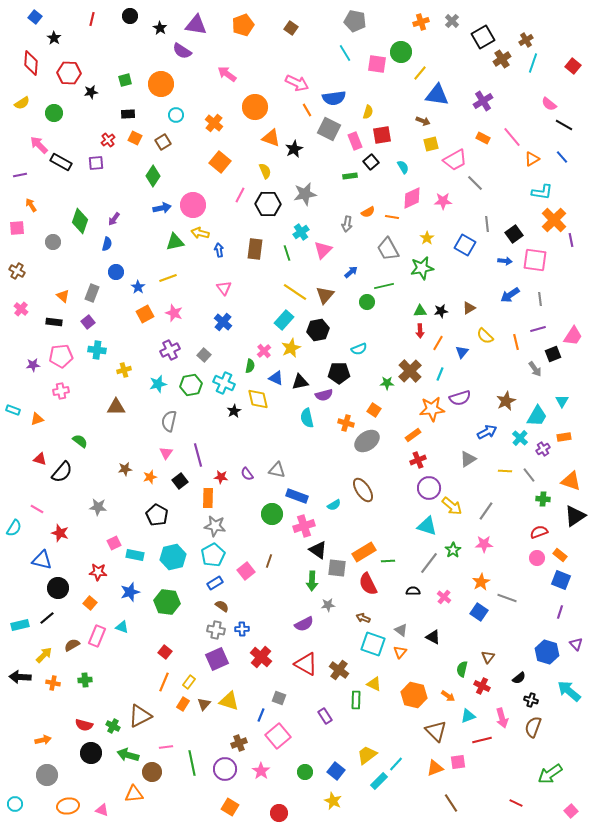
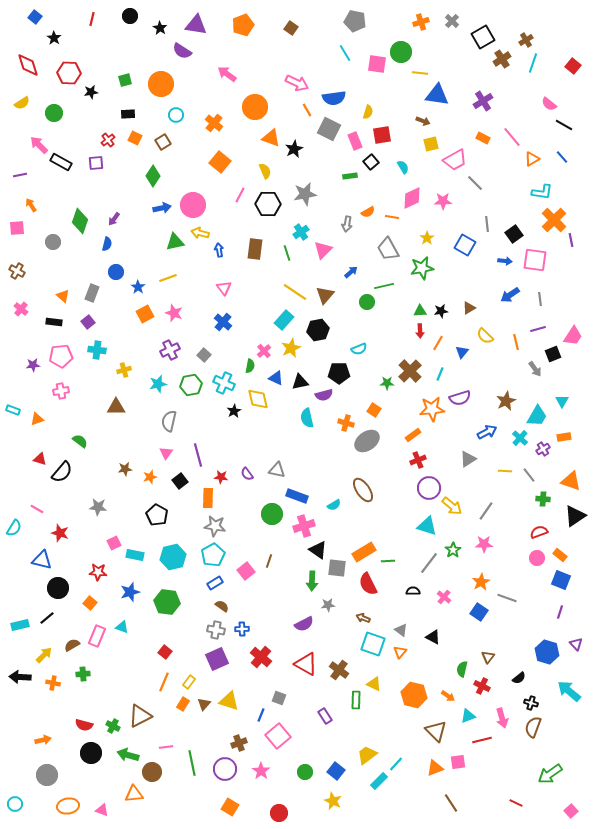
red diamond at (31, 63): moved 3 px left, 2 px down; rotated 20 degrees counterclockwise
yellow line at (420, 73): rotated 56 degrees clockwise
green cross at (85, 680): moved 2 px left, 6 px up
black cross at (531, 700): moved 3 px down
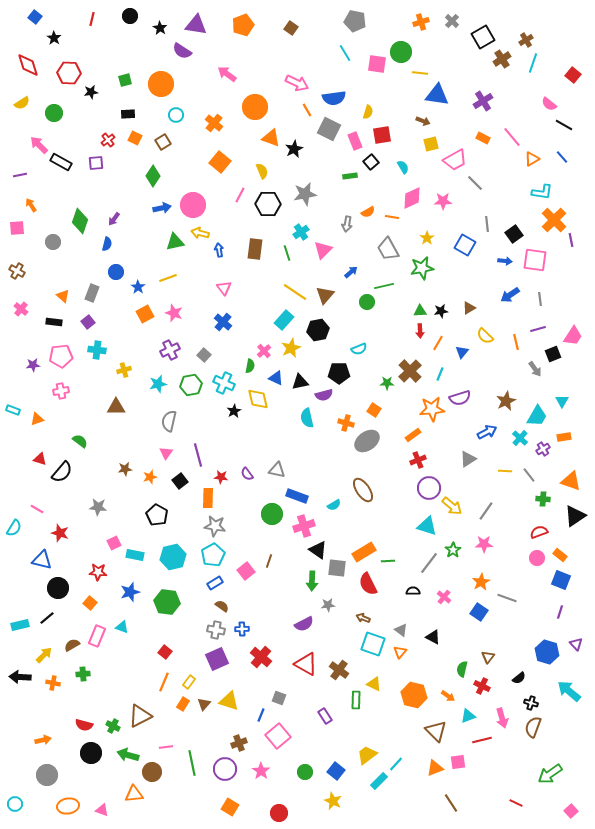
red square at (573, 66): moved 9 px down
yellow semicircle at (265, 171): moved 3 px left
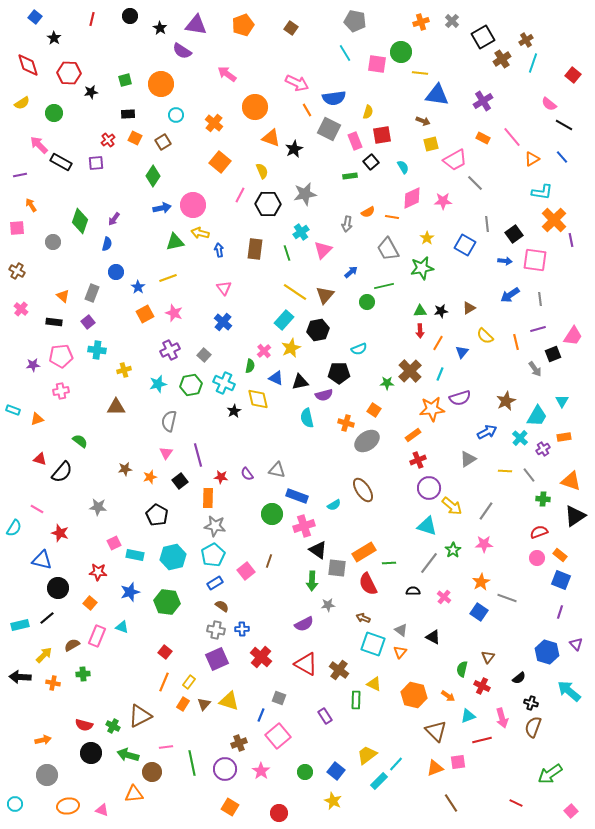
green line at (388, 561): moved 1 px right, 2 px down
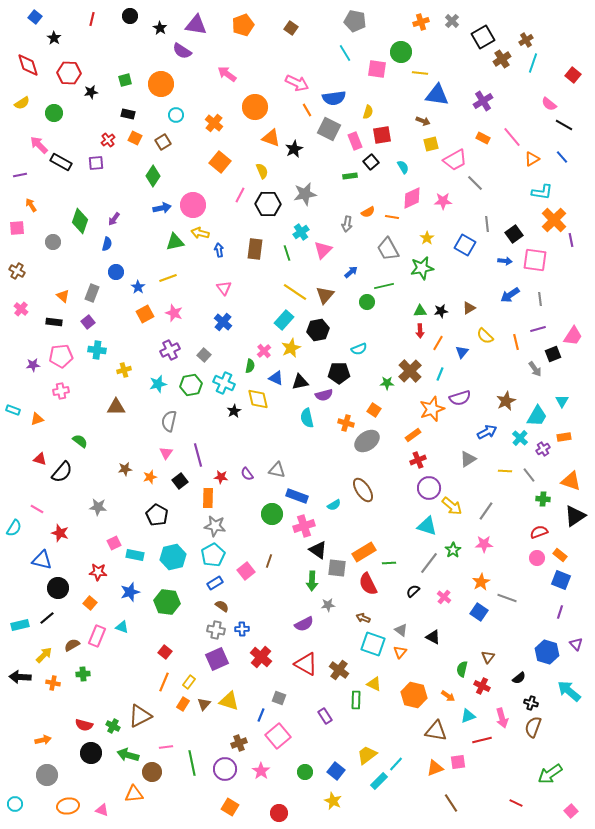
pink square at (377, 64): moved 5 px down
black rectangle at (128, 114): rotated 16 degrees clockwise
orange star at (432, 409): rotated 15 degrees counterclockwise
black semicircle at (413, 591): rotated 40 degrees counterclockwise
brown triangle at (436, 731): rotated 35 degrees counterclockwise
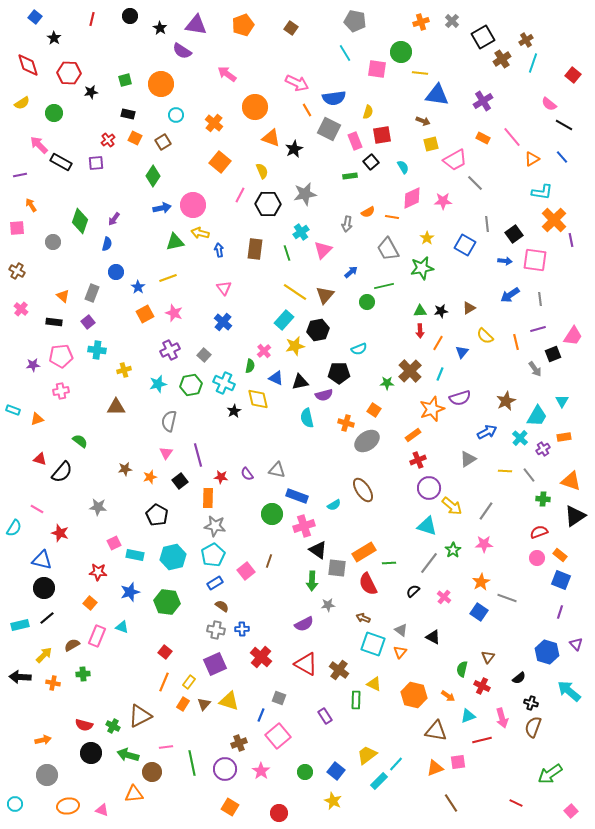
yellow star at (291, 348): moved 4 px right, 2 px up; rotated 12 degrees clockwise
black circle at (58, 588): moved 14 px left
purple square at (217, 659): moved 2 px left, 5 px down
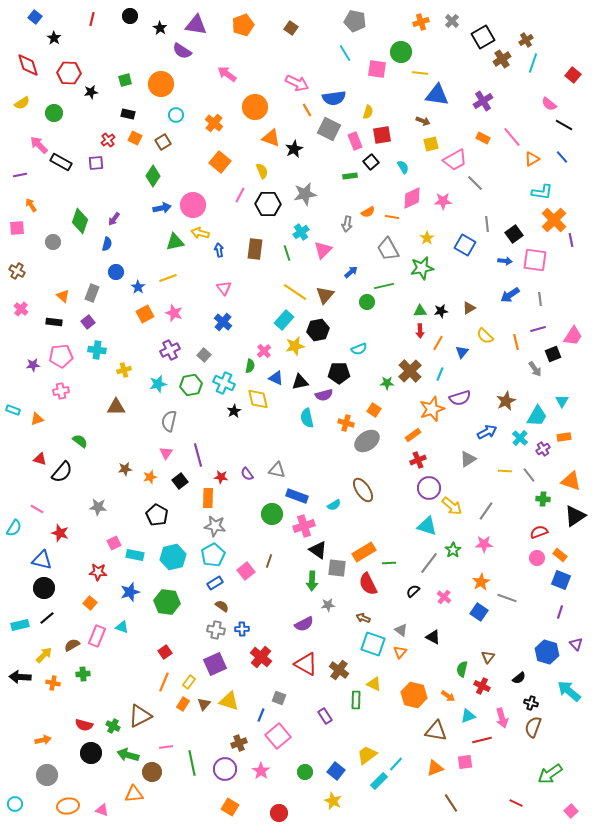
red square at (165, 652): rotated 16 degrees clockwise
pink square at (458, 762): moved 7 px right
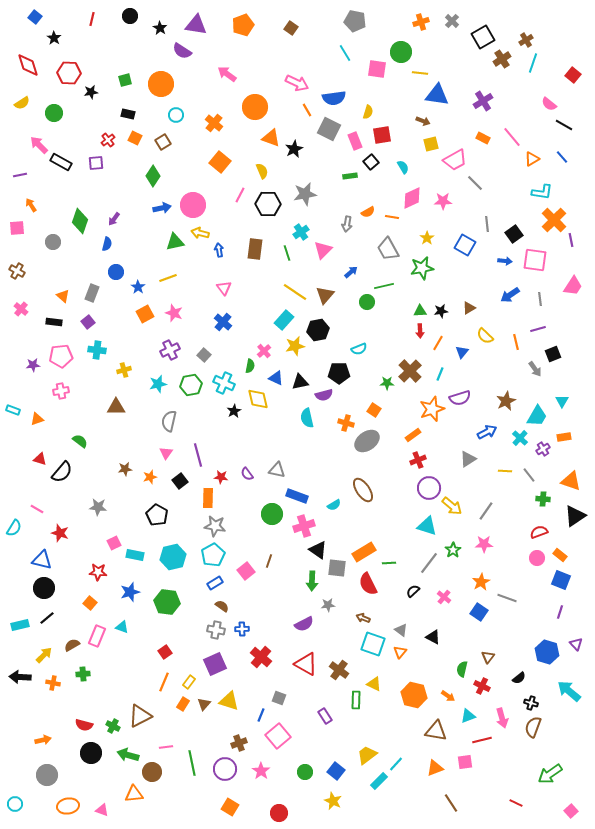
pink trapezoid at (573, 336): moved 50 px up
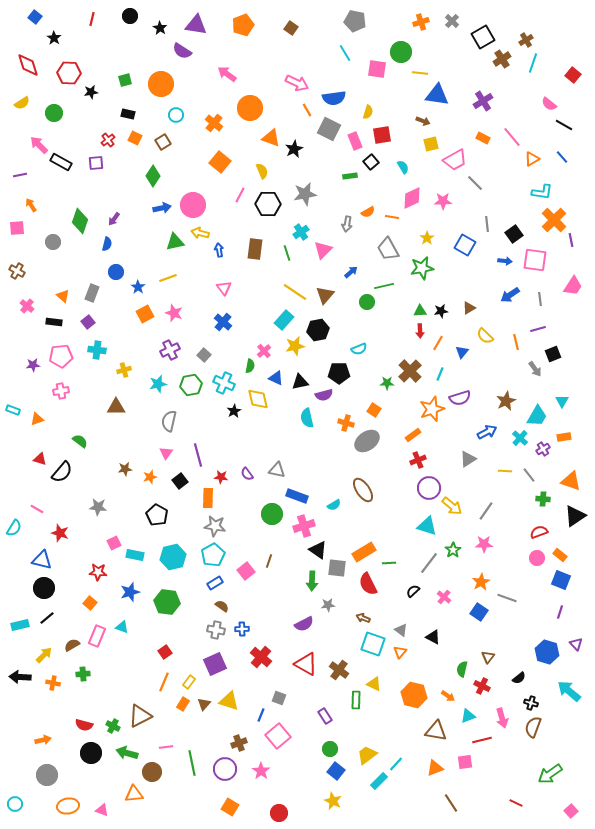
orange circle at (255, 107): moved 5 px left, 1 px down
pink cross at (21, 309): moved 6 px right, 3 px up
green arrow at (128, 755): moved 1 px left, 2 px up
green circle at (305, 772): moved 25 px right, 23 px up
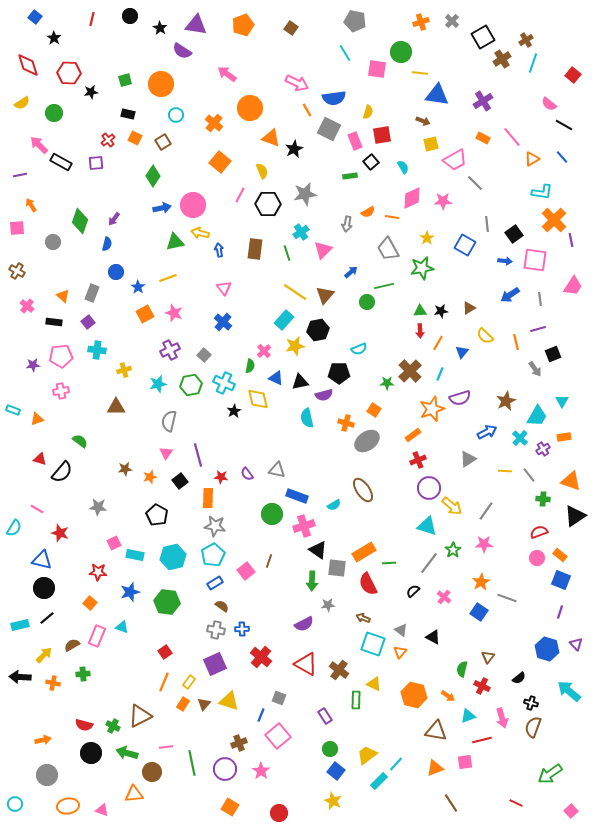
blue hexagon at (547, 652): moved 3 px up
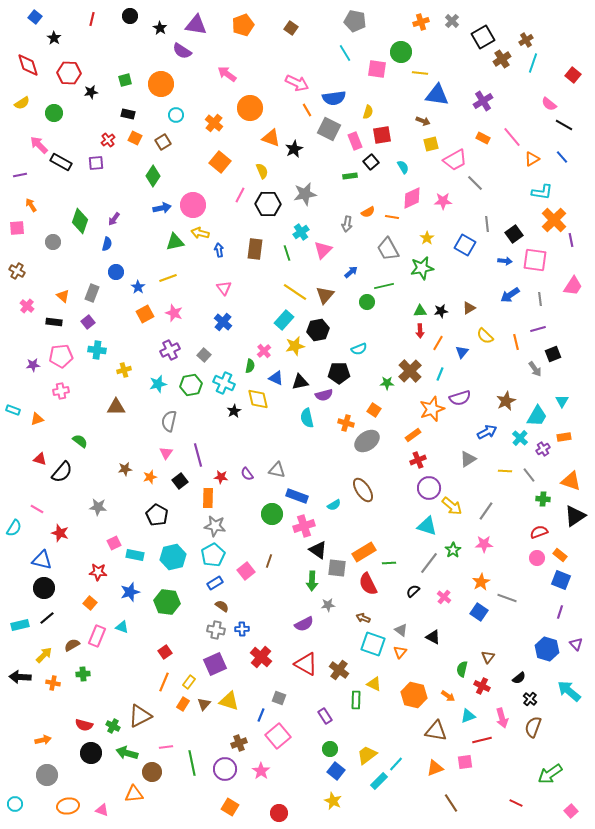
black cross at (531, 703): moved 1 px left, 4 px up; rotated 24 degrees clockwise
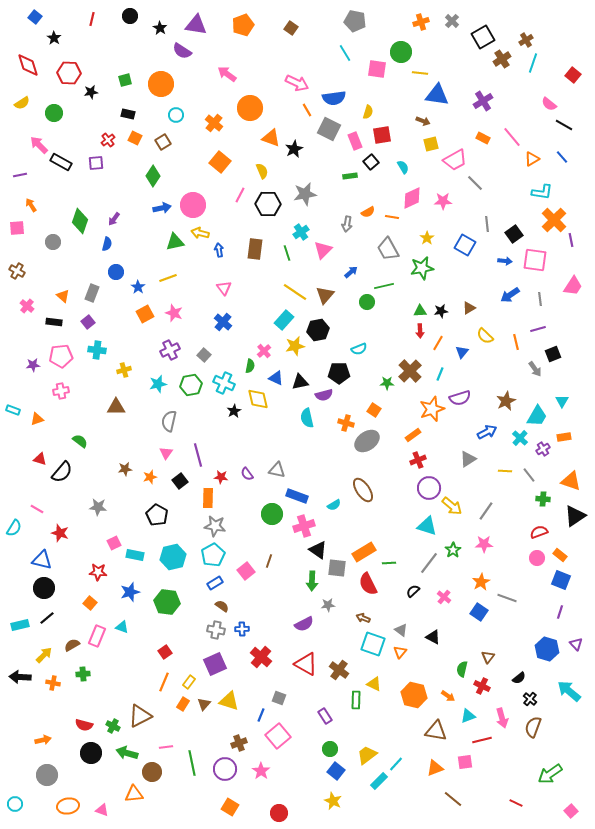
brown line at (451, 803): moved 2 px right, 4 px up; rotated 18 degrees counterclockwise
